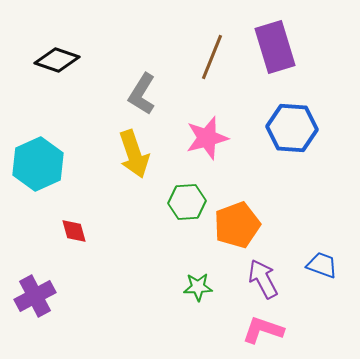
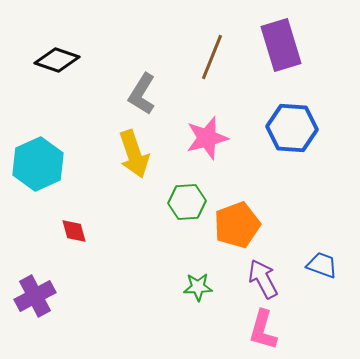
purple rectangle: moved 6 px right, 2 px up
pink L-shape: rotated 93 degrees counterclockwise
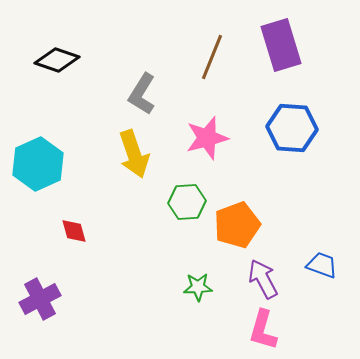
purple cross: moved 5 px right, 3 px down
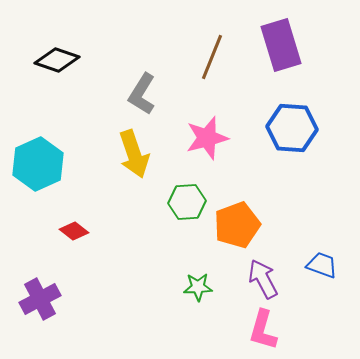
red diamond: rotated 36 degrees counterclockwise
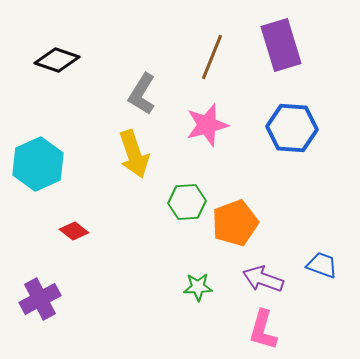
pink star: moved 13 px up
orange pentagon: moved 2 px left, 2 px up
purple arrow: rotated 42 degrees counterclockwise
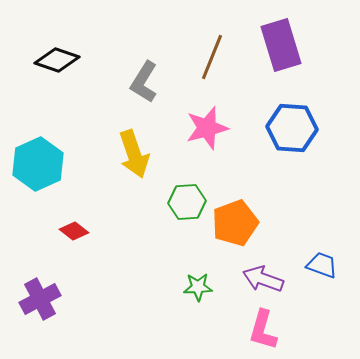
gray L-shape: moved 2 px right, 12 px up
pink star: moved 3 px down
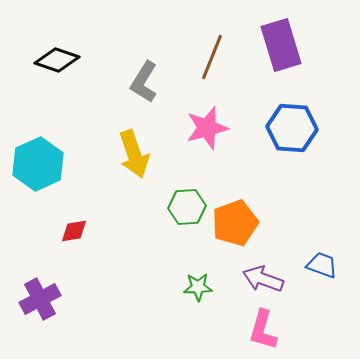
green hexagon: moved 5 px down
red diamond: rotated 48 degrees counterclockwise
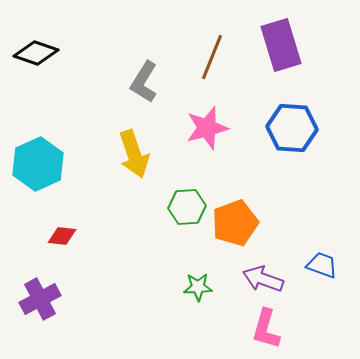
black diamond: moved 21 px left, 7 px up
red diamond: moved 12 px left, 5 px down; rotated 16 degrees clockwise
pink L-shape: moved 3 px right, 1 px up
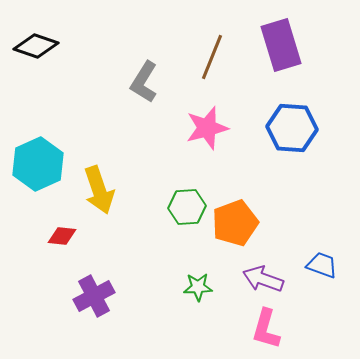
black diamond: moved 7 px up
yellow arrow: moved 35 px left, 36 px down
purple cross: moved 54 px right, 3 px up
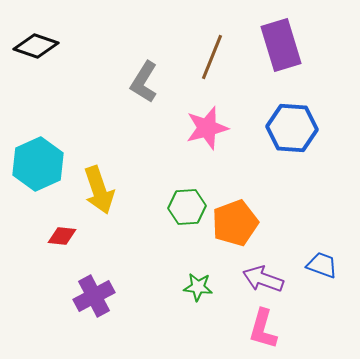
green star: rotated 8 degrees clockwise
pink L-shape: moved 3 px left
